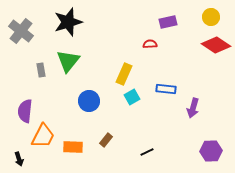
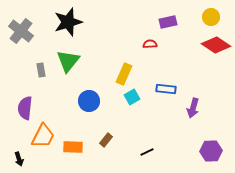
purple semicircle: moved 3 px up
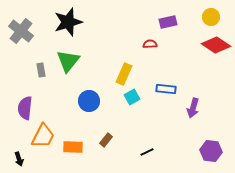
purple hexagon: rotated 10 degrees clockwise
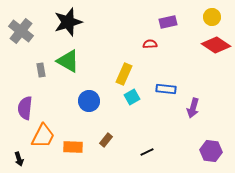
yellow circle: moved 1 px right
green triangle: rotated 40 degrees counterclockwise
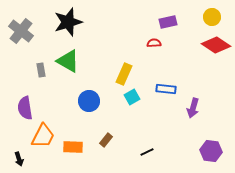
red semicircle: moved 4 px right, 1 px up
purple semicircle: rotated 15 degrees counterclockwise
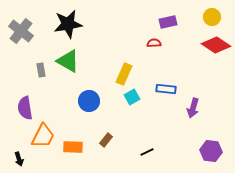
black star: moved 2 px down; rotated 8 degrees clockwise
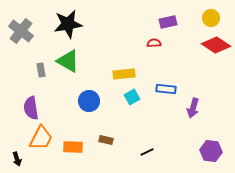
yellow circle: moved 1 px left, 1 px down
yellow rectangle: rotated 60 degrees clockwise
purple semicircle: moved 6 px right
orange trapezoid: moved 2 px left, 2 px down
brown rectangle: rotated 64 degrees clockwise
black arrow: moved 2 px left
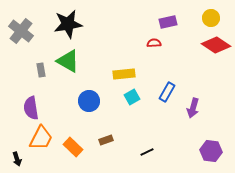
blue rectangle: moved 1 px right, 3 px down; rotated 66 degrees counterclockwise
brown rectangle: rotated 32 degrees counterclockwise
orange rectangle: rotated 42 degrees clockwise
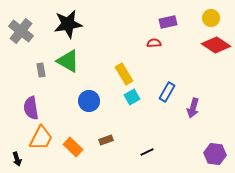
yellow rectangle: rotated 65 degrees clockwise
purple hexagon: moved 4 px right, 3 px down
